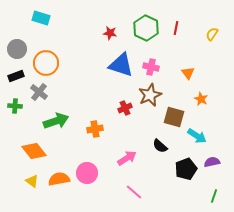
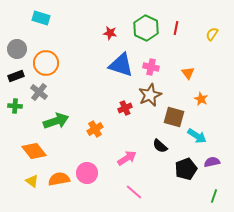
orange cross: rotated 21 degrees counterclockwise
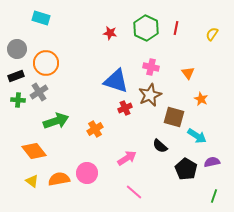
blue triangle: moved 5 px left, 16 px down
gray cross: rotated 18 degrees clockwise
green cross: moved 3 px right, 6 px up
black pentagon: rotated 20 degrees counterclockwise
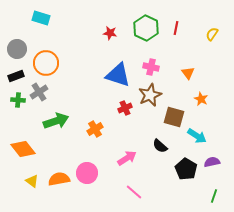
blue triangle: moved 2 px right, 6 px up
orange diamond: moved 11 px left, 2 px up
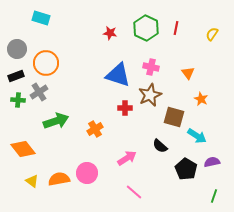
red cross: rotated 24 degrees clockwise
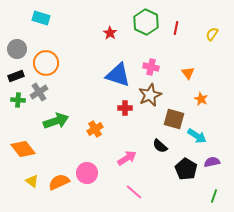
green hexagon: moved 6 px up
red star: rotated 24 degrees clockwise
brown square: moved 2 px down
orange semicircle: moved 3 px down; rotated 15 degrees counterclockwise
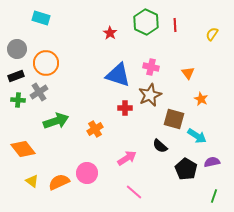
red line: moved 1 px left, 3 px up; rotated 16 degrees counterclockwise
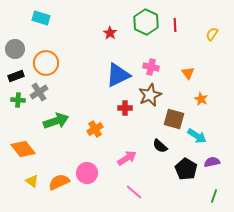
gray circle: moved 2 px left
blue triangle: rotated 44 degrees counterclockwise
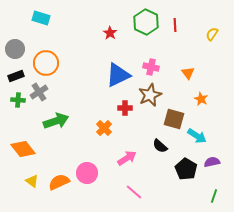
orange cross: moved 9 px right, 1 px up; rotated 14 degrees counterclockwise
